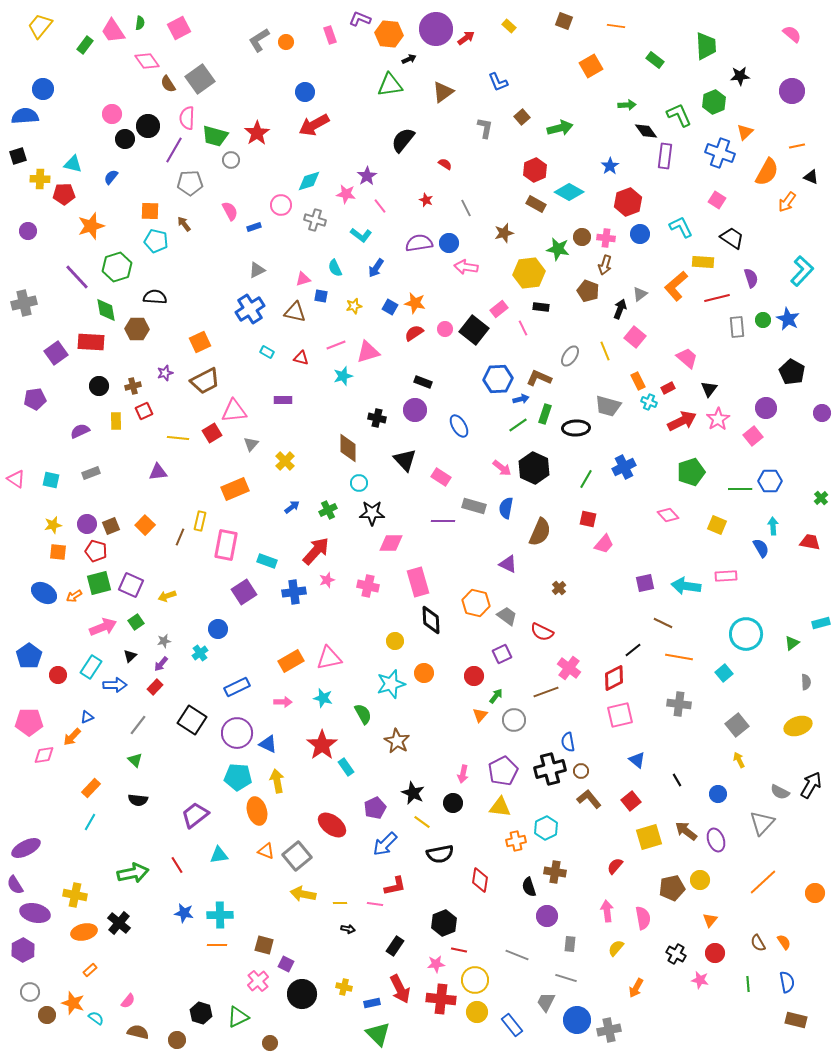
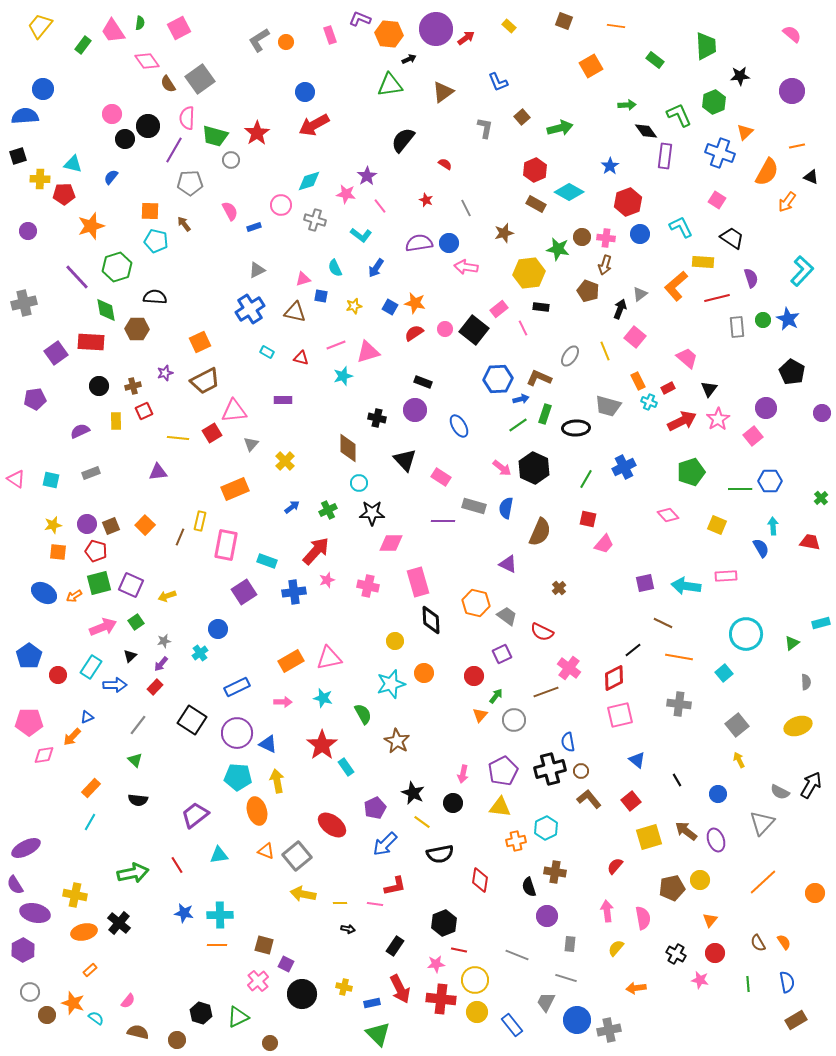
green rectangle at (85, 45): moved 2 px left
orange arrow at (636, 988): rotated 54 degrees clockwise
brown rectangle at (796, 1020): rotated 45 degrees counterclockwise
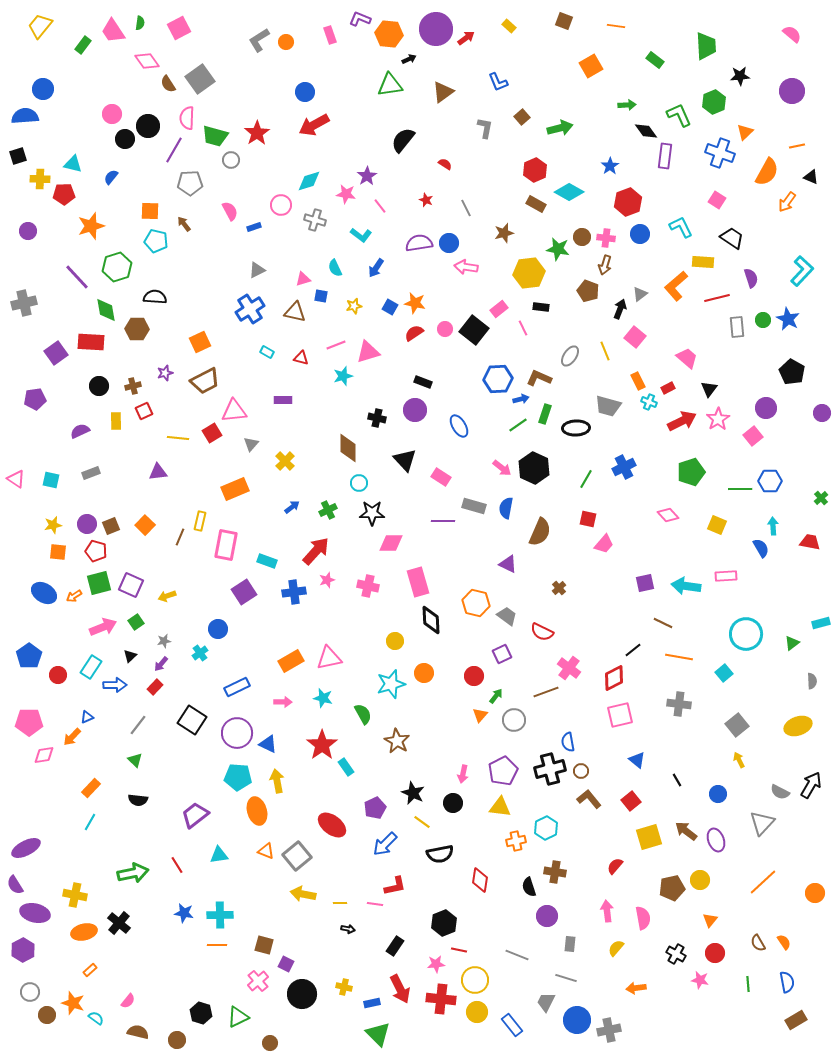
gray semicircle at (806, 682): moved 6 px right, 1 px up
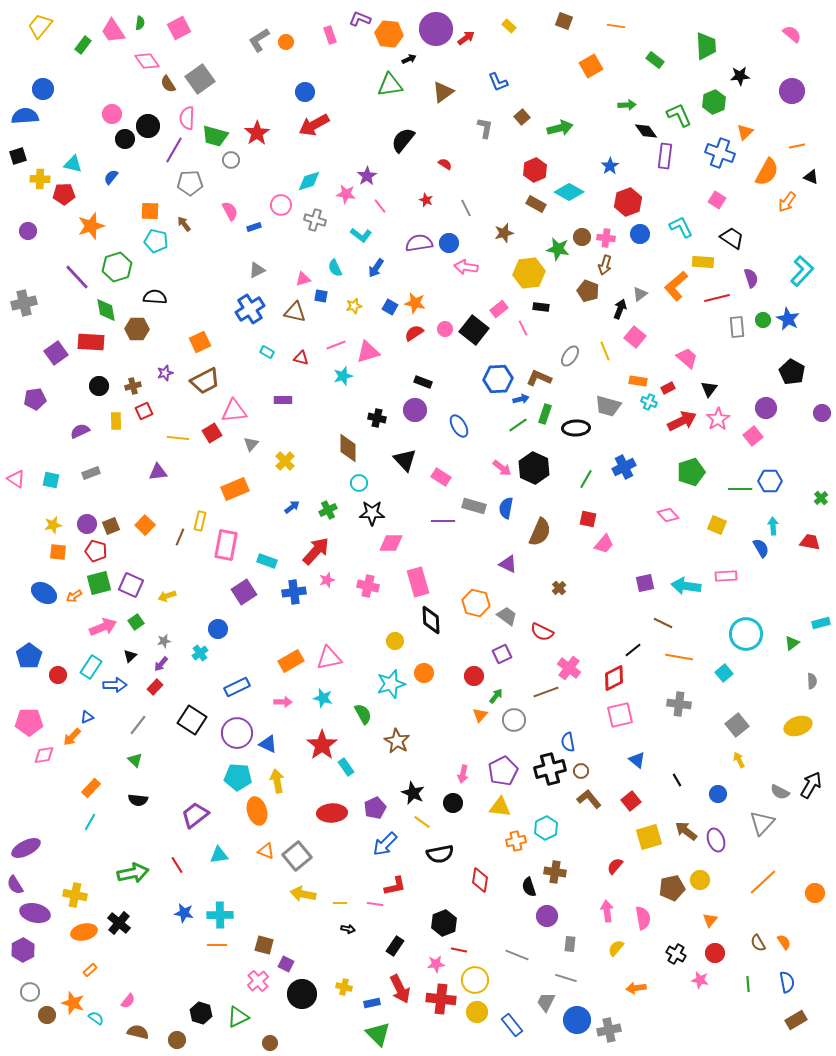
orange rectangle at (638, 381): rotated 54 degrees counterclockwise
red ellipse at (332, 825): moved 12 px up; rotated 40 degrees counterclockwise
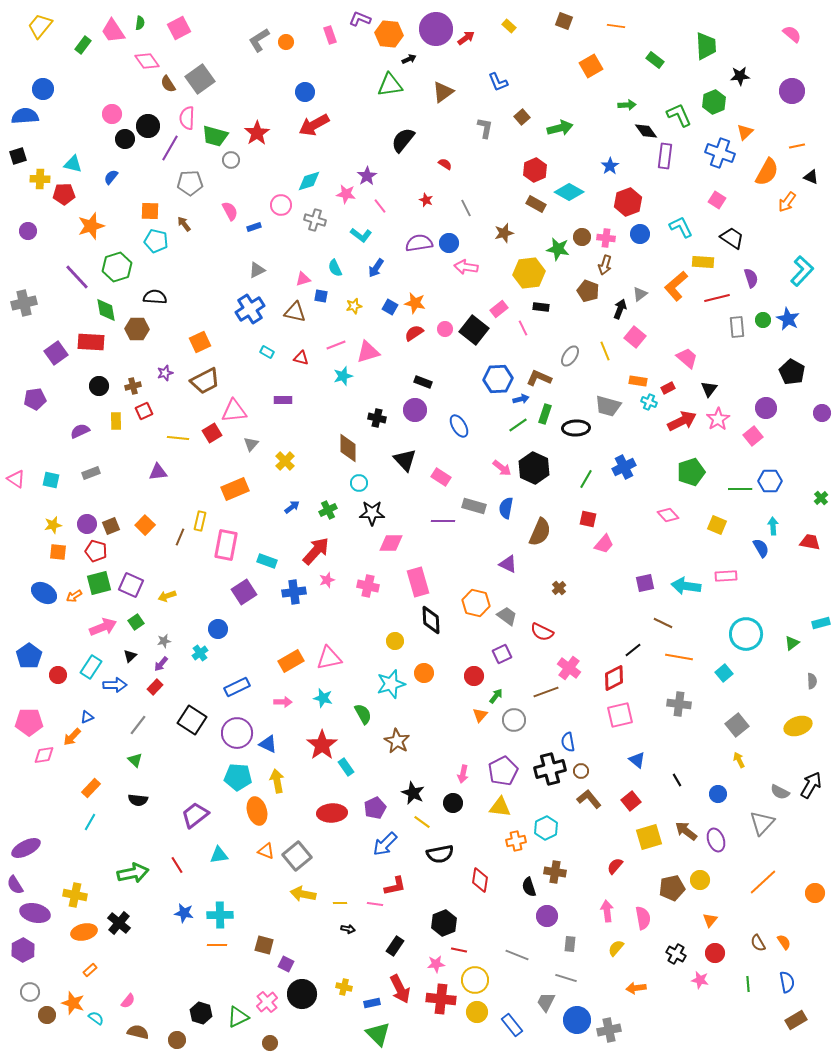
purple line at (174, 150): moved 4 px left, 2 px up
pink cross at (258, 981): moved 9 px right, 21 px down
